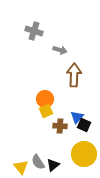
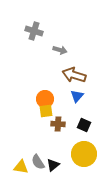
brown arrow: rotated 75 degrees counterclockwise
yellow square: rotated 16 degrees clockwise
blue triangle: moved 21 px up
brown cross: moved 2 px left, 2 px up
yellow triangle: rotated 42 degrees counterclockwise
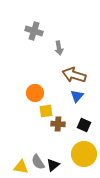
gray arrow: moved 1 px left, 2 px up; rotated 64 degrees clockwise
orange circle: moved 10 px left, 6 px up
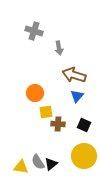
yellow square: moved 1 px down
yellow circle: moved 2 px down
black triangle: moved 2 px left, 1 px up
